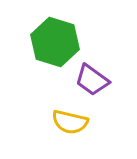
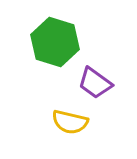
purple trapezoid: moved 3 px right, 3 px down
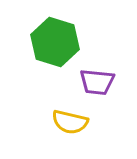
purple trapezoid: moved 2 px right, 1 px up; rotated 30 degrees counterclockwise
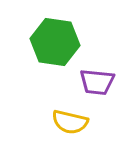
green hexagon: rotated 9 degrees counterclockwise
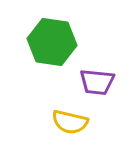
green hexagon: moved 3 px left
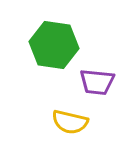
green hexagon: moved 2 px right, 3 px down
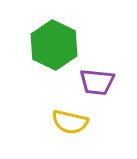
green hexagon: rotated 18 degrees clockwise
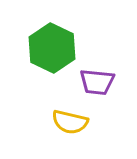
green hexagon: moved 2 px left, 3 px down
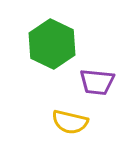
green hexagon: moved 4 px up
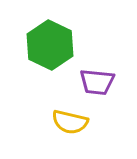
green hexagon: moved 2 px left, 1 px down
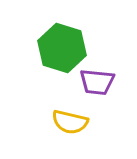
green hexagon: moved 12 px right, 3 px down; rotated 9 degrees counterclockwise
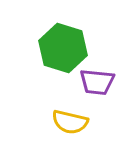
green hexagon: moved 1 px right
